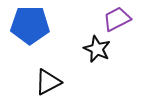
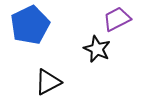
blue pentagon: rotated 27 degrees counterclockwise
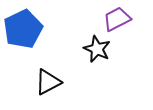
blue pentagon: moved 7 px left, 4 px down
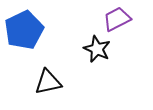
blue pentagon: moved 1 px right, 1 px down
black triangle: rotated 16 degrees clockwise
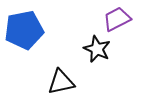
blue pentagon: rotated 15 degrees clockwise
black triangle: moved 13 px right
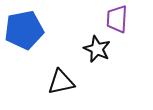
purple trapezoid: rotated 60 degrees counterclockwise
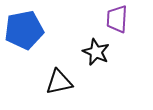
black star: moved 1 px left, 3 px down
black triangle: moved 2 px left
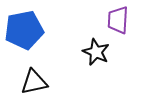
purple trapezoid: moved 1 px right, 1 px down
black triangle: moved 25 px left
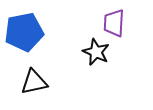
purple trapezoid: moved 4 px left, 3 px down
blue pentagon: moved 2 px down
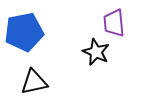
purple trapezoid: rotated 8 degrees counterclockwise
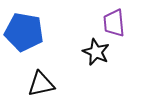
blue pentagon: rotated 21 degrees clockwise
black triangle: moved 7 px right, 2 px down
